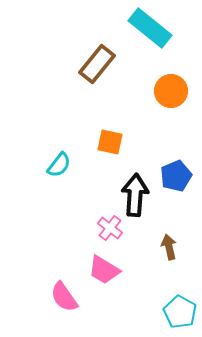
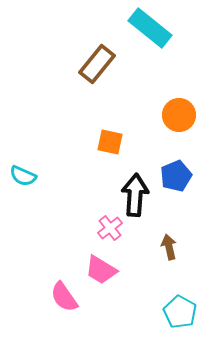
orange circle: moved 8 px right, 24 px down
cyan semicircle: moved 36 px left, 11 px down; rotated 76 degrees clockwise
pink cross: rotated 15 degrees clockwise
pink trapezoid: moved 3 px left
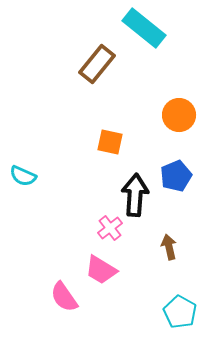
cyan rectangle: moved 6 px left
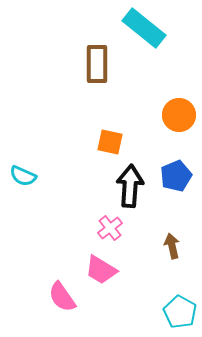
brown rectangle: rotated 39 degrees counterclockwise
black arrow: moved 5 px left, 9 px up
brown arrow: moved 3 px right, 1 px up
pink semicircle: moved 2 px left
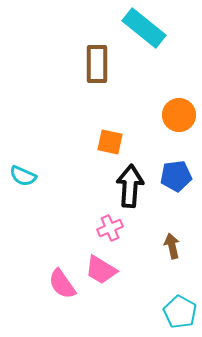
blue pentagon: rotated 16 degrees clockwise
pink cross: rotated 15 degrees clockwise
pink semicircle: moved 13 px up
